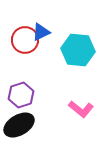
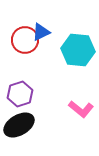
purple hexagon: moved 1 px left, 1 px up
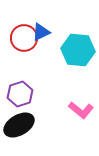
red circle: moved 1 px left, 2 px up
pink L-shape: moved 1 px down
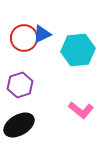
blue triangle: moved 1 px right, 2 px down
cyan hexagon: rotated 12 degrees counterclockwise
purple hexagon: moved 9 px up
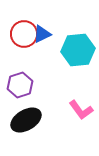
red circle: moved 4 px up
pink L-shape: rotated 15 degrees clockwise
black ellipse: moved 7 px right, 5 px up
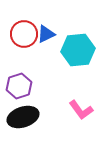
blue triangle: moved 4 px right
purple hexagon: moved 1 px left, 1 px down
black ellipse: moved 3 px left, 3 px up; rotated 12 degrees clockwise
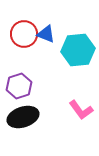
blue triangle: rotated 48 degrees clockwise
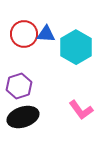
blue triangle: rotated 18 degrees counterclockwise
cyan hexagon: moved 2 px left, 3 px up; rotated 24 degrees counterclockwise
